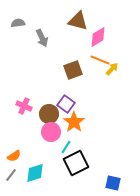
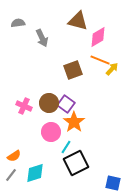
brown circle: moved 11 px up
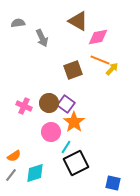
brown triangle: rotated 15 degrees clockwise
pink diamond: rotated 20 degrees clockwise
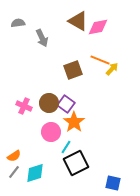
pink diamond: moved 10 px up
gray line: moved 3 px right, 3 px up
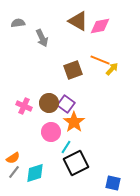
pink diamond: moved 2 px right, 1 px up
orange semicircle: moved 1 px left, 2 px down
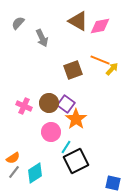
gray semicircle: rotated 40 degrees counterclockwise
orange star: moved 2 px right, 3 px up
black square: moved 2 px up
cyan diamond: rotated 15 degrees counterclockwise
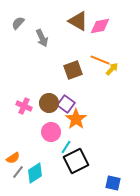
gray line: moved 4 px right
